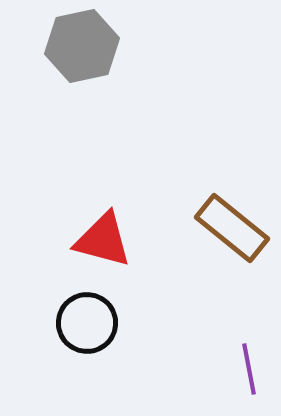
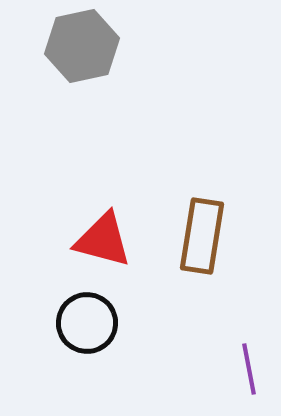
brown rectangle: moved 30 px left, 8 px down; rotated 60 degrees clockwise
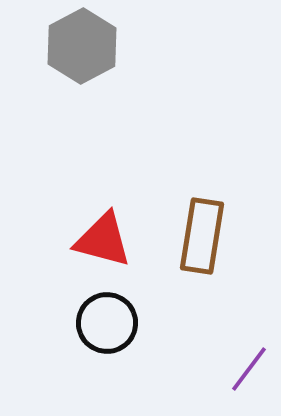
gray hexagon: rotated 16 degrees counterclockwise
black circle: moved 20 px right
purple line: rotated 48 degrees clockwise
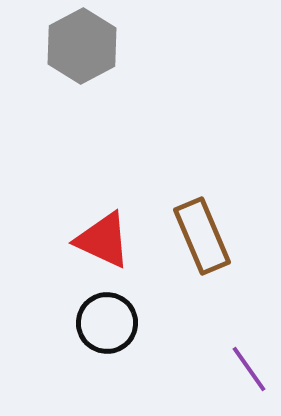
brown rectangle: rotated 32 degrees counterclockwise
red triangle: rotated 10 degrees clockwise
purple line: rotated 72 degrees counterclockwise
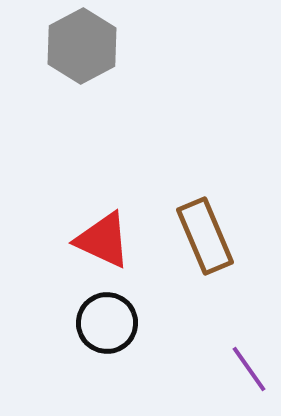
brown rectangle: moved 3 px right
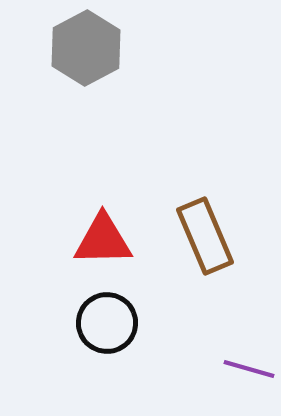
gray hexagon: moved 4 px right, 2 px down
red triangle: rotated 26 degrees counterclockwise
purple line: rotated 39 degrees counterclockwise
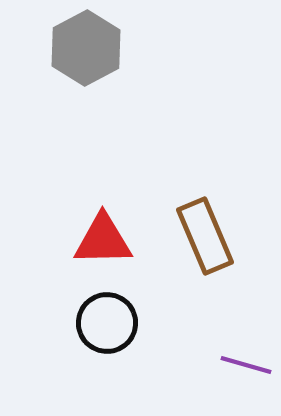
purple line: moved 3 px left, 4 px up
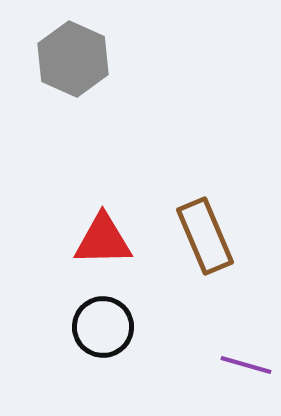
gray hexagon: moved 13 px left, 11 px down; rotated 8 degrees counterclockwise
black circle: moved 4 px left, 4 px down
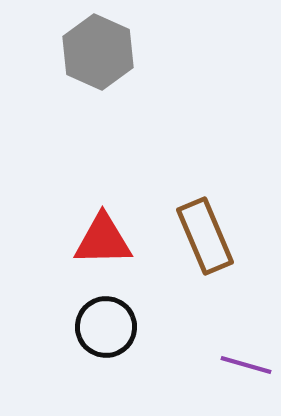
gray hexagon: moved 25 px right, 7 px up
black circle: moved 3 px right
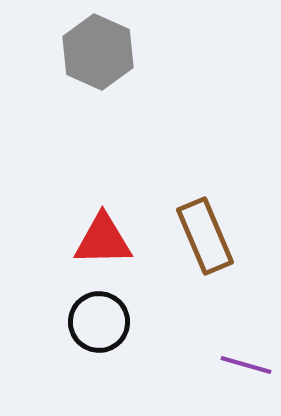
black circle: moved 7 px left, 5 px up
